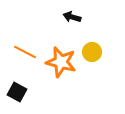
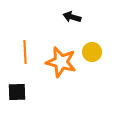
orange line: rotated 60 degrees clockwise
black square: rotated 30 degrees counterclockwise
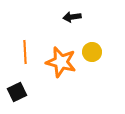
black arrow: rotated 24 degrees counterclockwise
black square: rotated 24 degrees counterclockwise
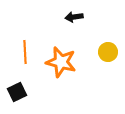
black arrow: moved 2 px right
yellow circle: moved 16 px right
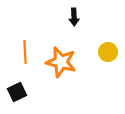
black arrow: rotated 84 degrees counterclockwise
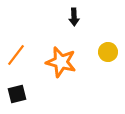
orange line: moved 9 px left, 3 px down; rotated 40 degrees clockwise
black square: moved 2 px down; rotated 12 degrees clockwise
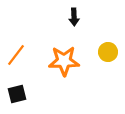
orange star: moved 3 px right, 1 px up; rotated 16 degrees counterclockwise
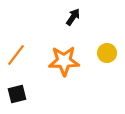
black arrow: moved 1 px left; rotated 144 degrees counterclockwise
yellow circle: moved 1 px left, 1 px down
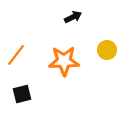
black arrow: rotated 30 degrees clockwise
yellow circle: moved 3 px up
black square: moved 5 px right
